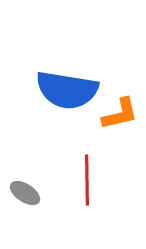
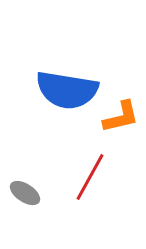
orange L-shape: moved 1 px right, 3 px down
red line: moved 3 px right, 3 px up; rotated 30 degrees clockwise
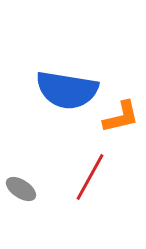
gray ellipse: moved 4 px left, 4 px up
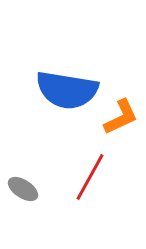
orange L-shape: rotated 12 degrees counterclockwise
gray ellipse: moved 2 px right
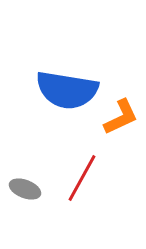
red line: moved 8 px left, 1 px down
gray ellipse: moved 2 px right; rotated 12 degrees counterclockwise
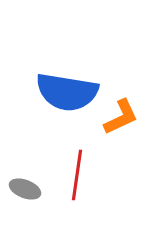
blue semicircle: moved 2 px down
red line: moved 5 px left, 3 px up; rotated 21 degrees counterclockwise
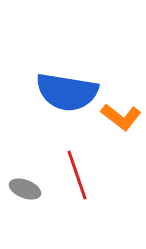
orange L-shape: rotated 63 degrees clockwise
red line: rotated 27 degrees counterclockwise
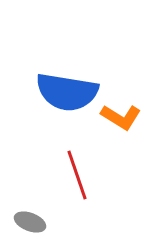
orange L-shape: rotated 6 degrees counterclockwise
gray ellipse: moved 5 px right, 33 px down
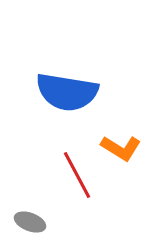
orange L-shape: moved 31 px down
red line: rotated 9 degrees counterclockwise
